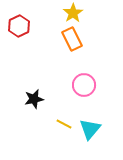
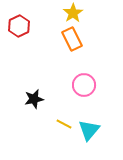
cyan triangle: moved 1 px left, 1 px down
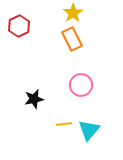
pink circle: moved 3 px left
yellow line: rotated 35 degrees counterclockwise
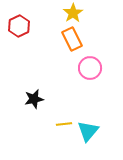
pink circle: moved 9 px right, 17 px up
cyan triangle: moved 1 px left, 1 px down
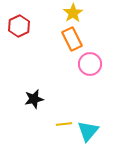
pink circle: moved 4 px up
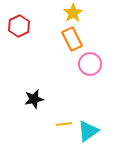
cyan triangle: rotated 15 degrees clockwise
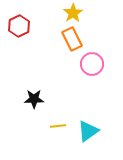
pink circle: moved 2 px right
black star: rotated 12 degrees clockwise
yellow line: moved 6 px left, 2 px down
